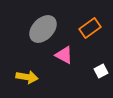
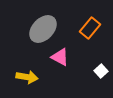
orange rectangle: rotated 15 degrees counterclockwise
pink triangle: moved 4 px left, 2 px down
white square: rotated 16 degrees counterclockwise
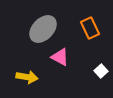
orange rectangle: rotated 65 degrees counterclockwise
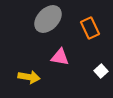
gray ellipse: moved 5 px right, 10 px up
pink triangle: rotated 18 degrees counterclockwise
yellow arrow: moved 2 px right
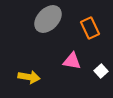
pink triangle: moved 12 px right, 4 px down
